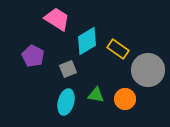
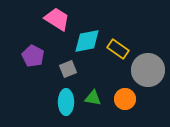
cyan diamond: rotated 20 degrees clockwise
green triangle: moved 3 px left, 3 px down
cyan ellipse: rotated 15 degrees counterclockwise
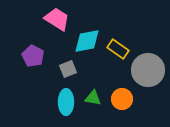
orange circle: moved 3 px left
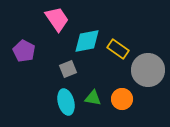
pink trapezoid: rotated 24 degrees clockwise
purple pentagon: moved 9 px left, 5 px up
cyan ellipse: rotated 15 degrees counterclockwise
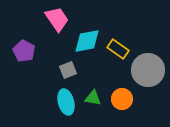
gray square: moved 1 px down
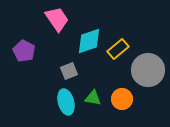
cyan diamond: moved 2 px right; rotated 8 degrees counterclockwise
yellow rectangle: rotated 75 degrees counterclockwise
gray square: moved 1 px right, 1 px down
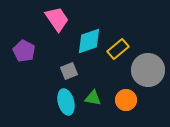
orange circle: moved 4 px right, 1 px down
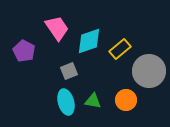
pink trapezoid: moved 9 px down
yellow rectangle: moved 2 px right
gray circle: moved 1 px right, 1 px down
green triangle: moved 3 px down
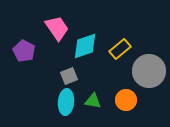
cyan diamond: moved 4 px left, 5 px down
gray square: moved 5 px down
cyan ellipse: rotated 20 degrees clockwise
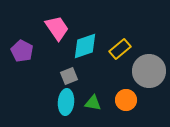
purple pentagon: moved 2 px left
green triangle: moved 2 px down
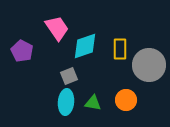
yellow rectangle: rotated 50 degrees counterclockwise
gray circle: moved 6 px up
